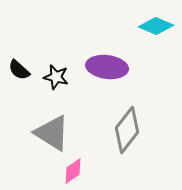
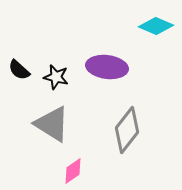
gray triangle: moved 9 px up
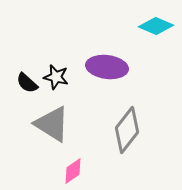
black semicircle: moved 8 px right, 13 px down
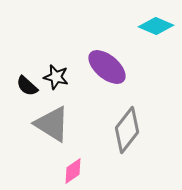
purple ellipse: rotated 33 degrees clockwise
black semicircle: moved 3 px down
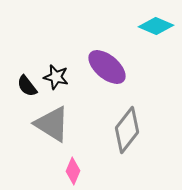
black semicircle: rotated 10 degrees clockwise
pink diamond: rotated 32 degrees counterclockwise
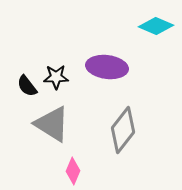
purple ellipse: rotated 33 degrees counterclockwise
black star: rotated 15 degrees counterclockwise
gray diamond: moved 4 px left
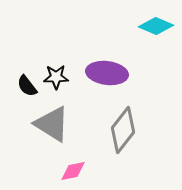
purple ellipse: moved 6 px down
pink diamond: rotated 56 degrees clockwise
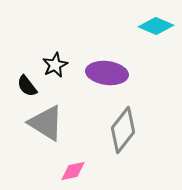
black star: moved 1 px left, 12 px up; rotated 25 degrees counterclockwise
gray triangle: moved 6 px left, 1 px up
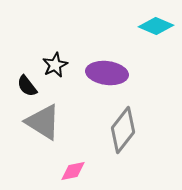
gray triangle: moved 3 px left, 1 px up
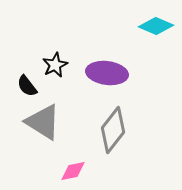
gray diamond: moved 10 px left
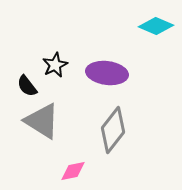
gray triangle: moved 1 px left, 1 px up
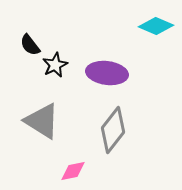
black semicircle: moved 3 px right, 41 px up
